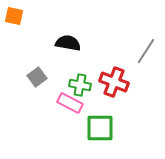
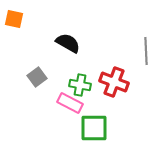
orange square: moved 3 px down
black semicircle: rotated 20 degrees clockwise
gray line: rotated 36 degrees counterclockwise
green square: moved 6 px left
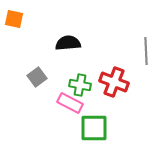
black semicircle: rotated 35 degrees counterclockwise
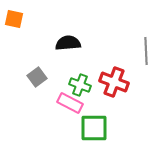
green cross: rotated 10 degrees clockwise
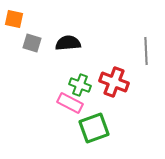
gray square: moved 5 px left, 34 px up; rotated 36 degrees counterclockwise
green square: rotated 20 degrees counterclockwise
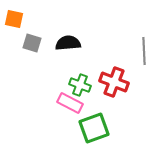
gray line: moved 2 px left
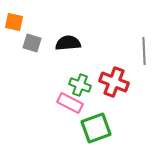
orange square: moved 3 px down
green square: moved 2 px right
